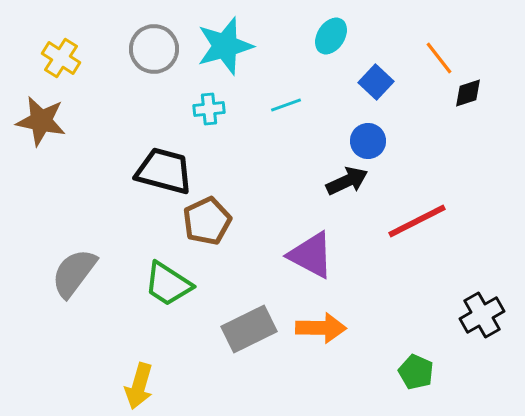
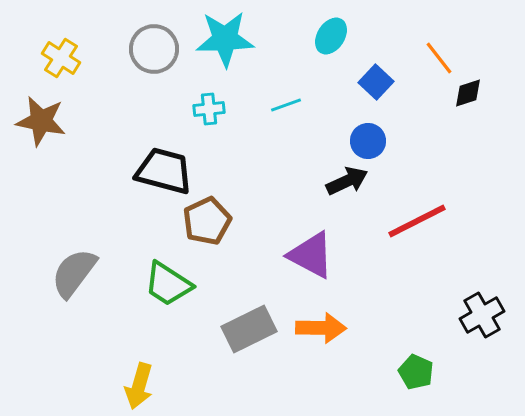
cyan star: moved 7 px up; rotated 14 degrees clockwise
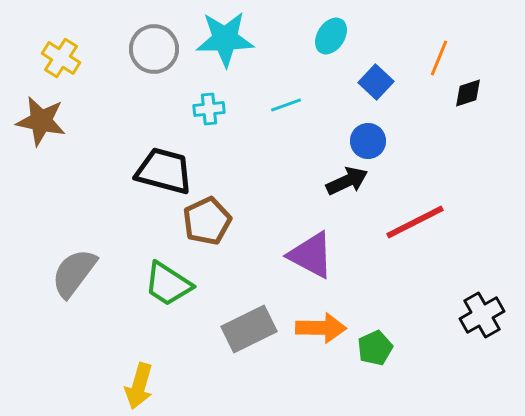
orange line: rotated 60 degrees clockwise
red line: moved 2 px left, 1 px down
green pentagon: moved 41 px left, 24 px up; rotated 24 degrees clockwise
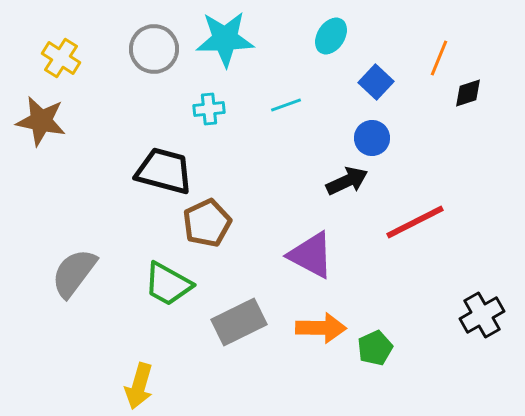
blue circle: moved 4 px right, 3 px up
brown pentagon: moved 2 px down
green trapezoid: rotated 4 degrees counterclockwise
gray rectangle: moved 10 px left, 7 px up
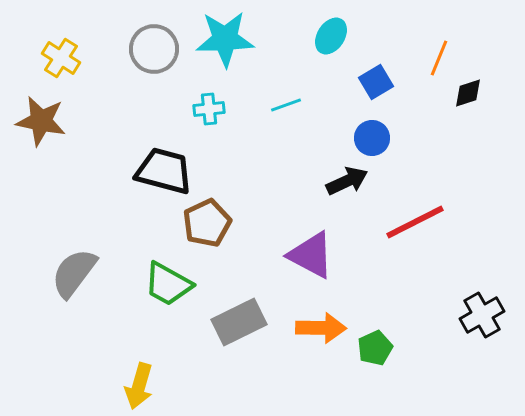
blue square: rotated 16 degrees clockwise
